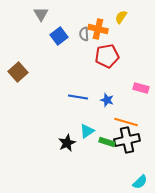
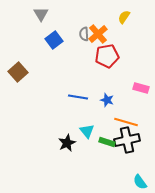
yellow semicircle: moved 3 px right
orange cross: moved 5 px down; rotated 36 degrees clockwise
blue square: moved 5 px left, 4 px down
cyan triangle: rotated 35 degrees counterclockwise
cyan semicircle: rotated 98 degrees clockwise
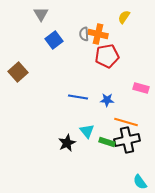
orange cross: rotated 36 degrees counterclockwise
blue star: rotated 16 degrees counterclockwise
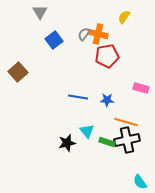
gray triangle: moved 1 px left, 2 px up
gray semicircle: rotated 40 degrees clockwise
black star: rotated 12 degrees clockwise
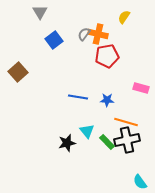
green rectangle: rotated 28 degrees clockwise
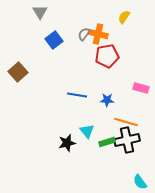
blue line: moved 1 px left, 2 px up
green rectangle: rotated 63 degrees counterclockwise
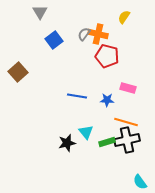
red pentagon: rotated 25 degrees clockwise
pink rectangle: moved 13 px left
blue line: moved 1 px down
cyan triangle: moved 1 px left, 1 px down
